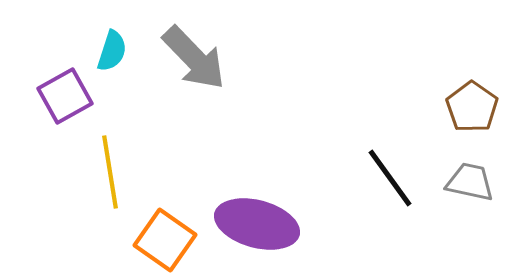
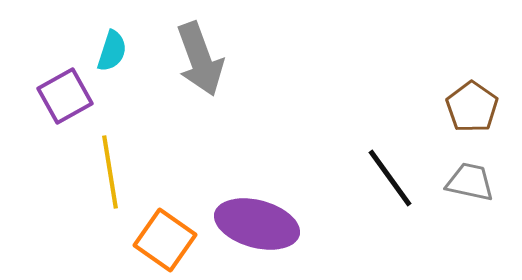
gray arrow: moved 6 px right, 1 px down; rotated 24 degrees clockwise
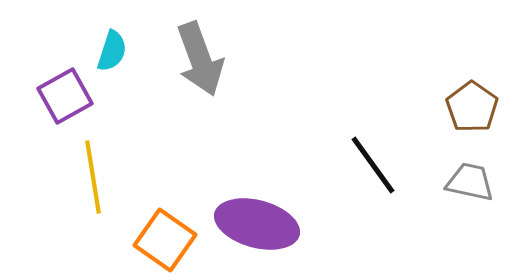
yellow line: moved 17 px left, 5 px down
black line: moved 17 px left, 13 px up
